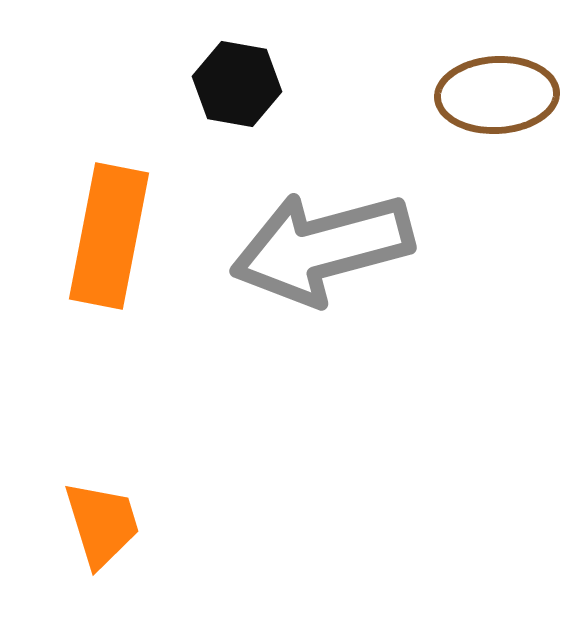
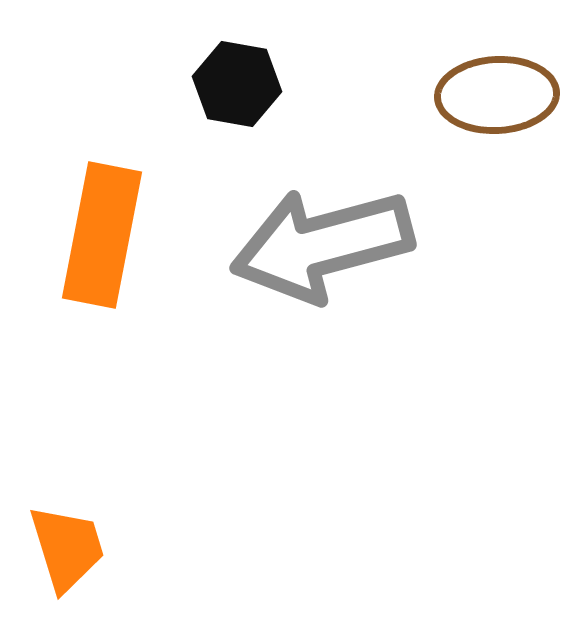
orange rectangle: moved 7 px left, 1 px up
gray arrow: moved 3 px up
orange trapezoid: moved 35 px left, 24 px down
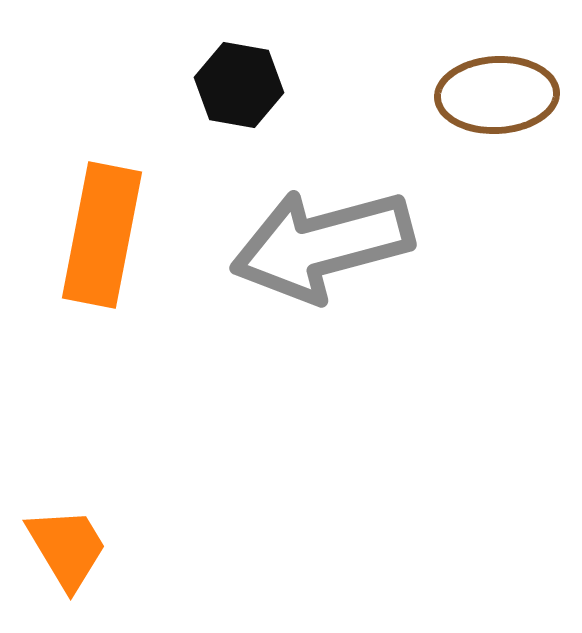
black hexagon: moved 2 px right, 1 px down
orange trapezoid: rotated 14 degrees counterclockwise
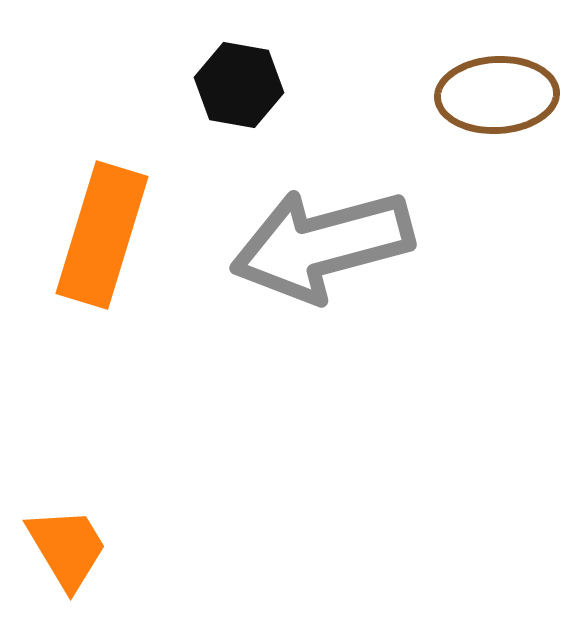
orange rectangle: rotated 6 degrees clockwise
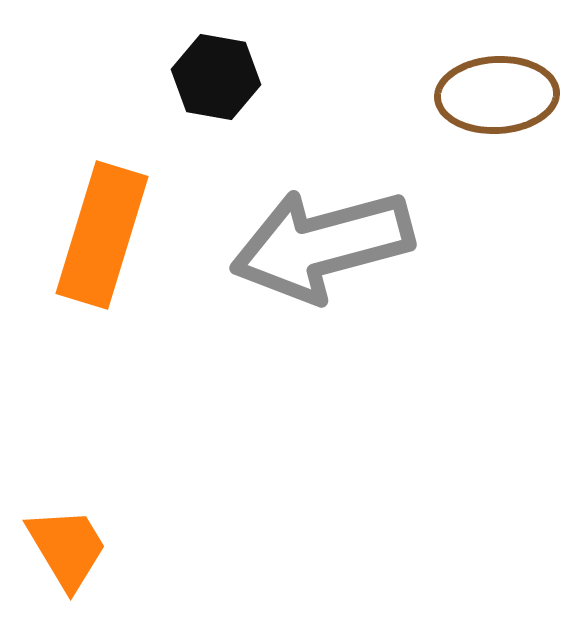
black hexagon: moved 23 px left, 8 px up
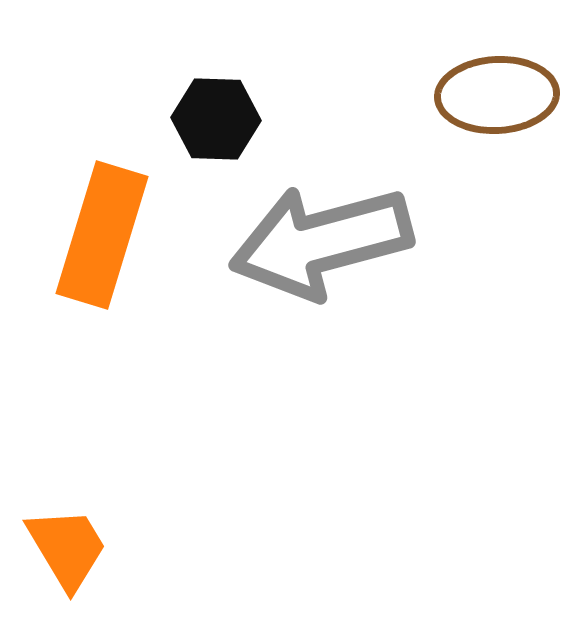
black hexagon: moved 42 px down; rotated 8 degrees counterclockwise
gray arrow: moved 1 px left, 3 px up
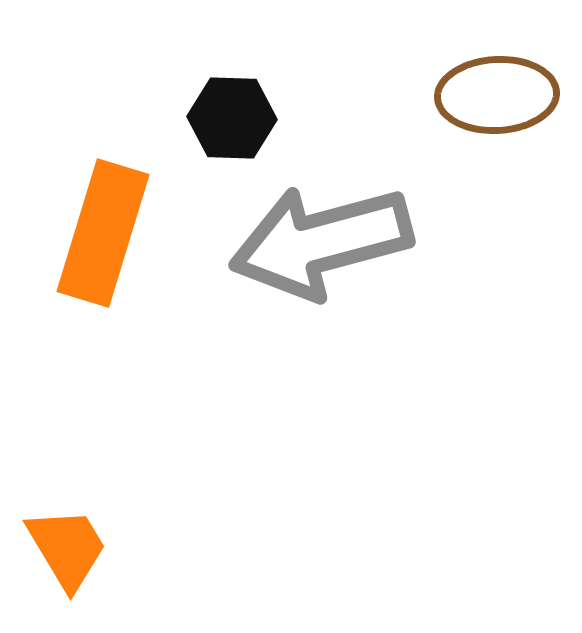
black hexagon: moved 16 px right, 1 px up
orange rectangle: moved 1 px right, 2 px up
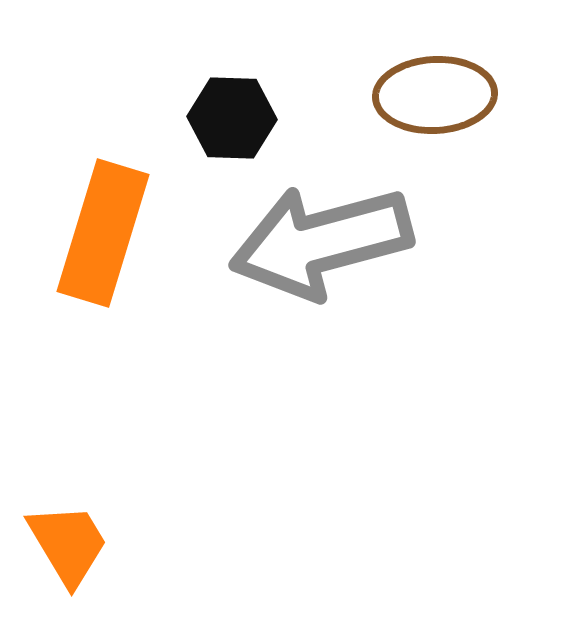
brown ellipse: moved 62 px left
orange trapezoid: moved 1 px right, 4 px up
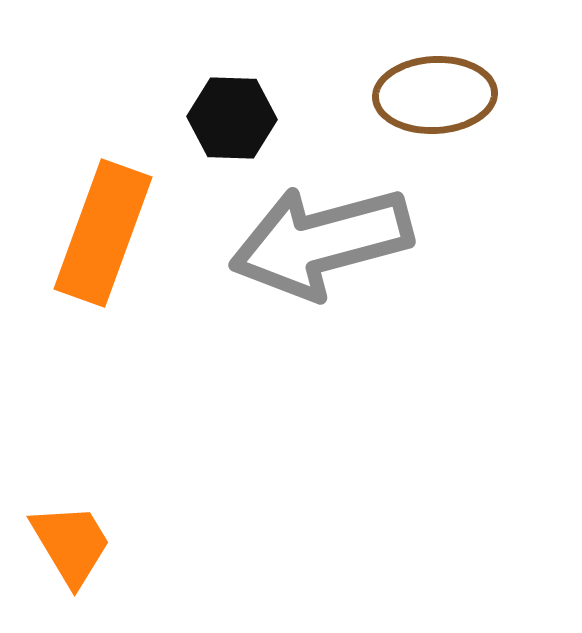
orange rectangle: rotated 3 degrees clockwise
orange trapezoid: moved 3 px right
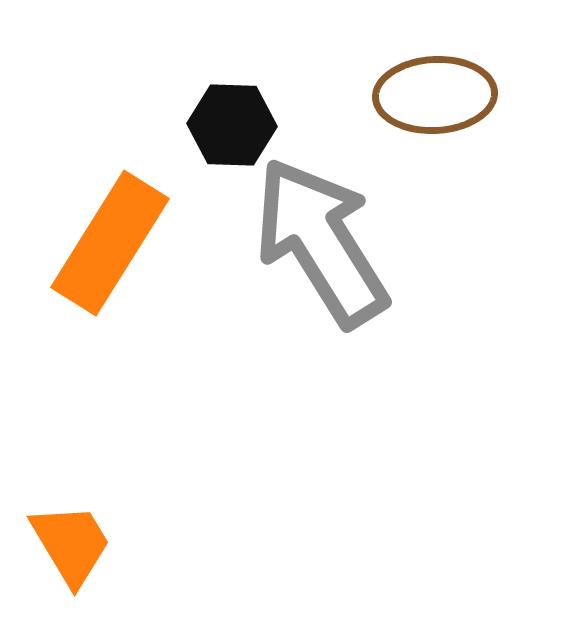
black hexagon: moved 7 px down
orange rectangle: moved 7 px right, 10 px down; rotated 12 degrees clockwise
gray arrow: rotated 73 degrees clockwise
